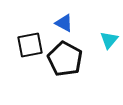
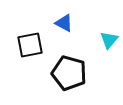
black pentagon: moved 4 px right, 14 px down; rotated 12 degrees counterclockwise
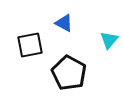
black pentagon: rotated 12 degrees clockwise
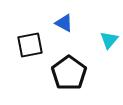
black pentagon: rotated 8 degrees clockwise
